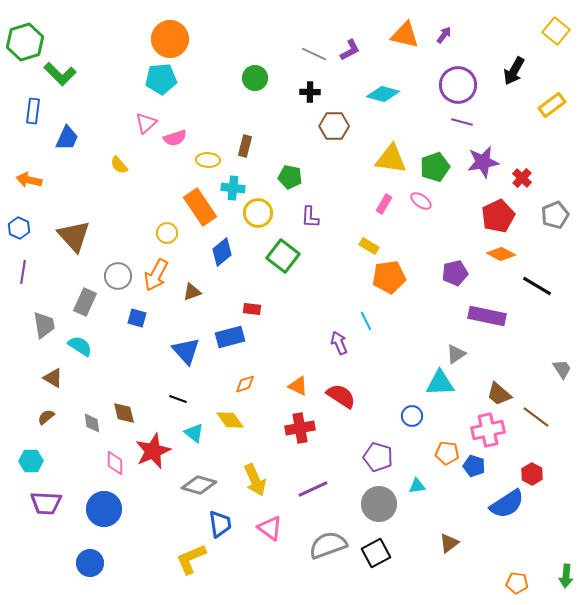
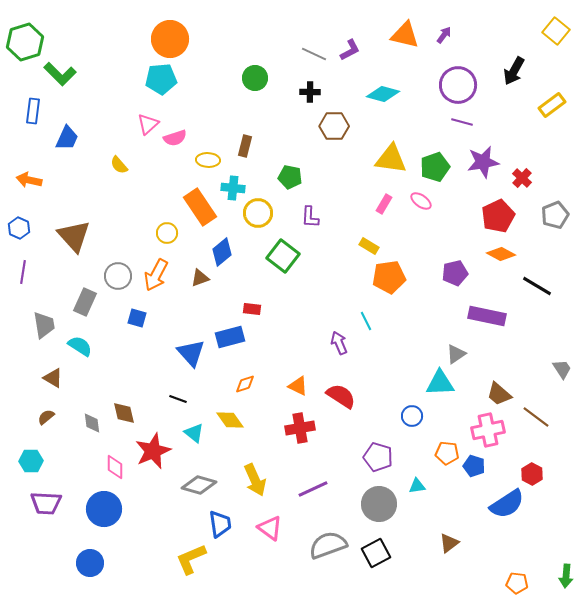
pink triangle at (146, 123): moved 2 px right, 1 px down
brown triangle at (192, 292): moved 8 px right, 14 px up
blue triangle at (186, 351): moved 5 px right, 2 px down
pink diamond at (115, 463): moved 4 px down
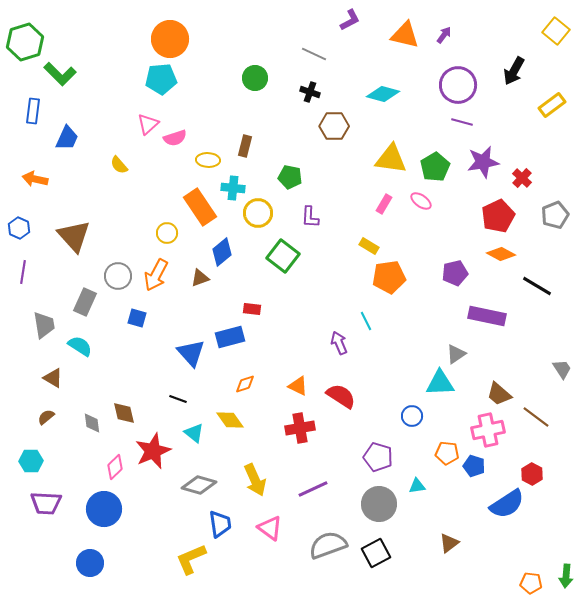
purple L-shape at (350, 50): moved 30 px up
black cross at (310, 92): rotated 18 degrees clockwise
green pentagon at (435, 167): rotated 12 degrees counterclockwise
orange arrow at (29, 180): moved 6 px right, 1 px up
pink diamond at (115, 467): rotated 45 degrees clockwise
orange pentagon at (517, 583): moved 14 px right
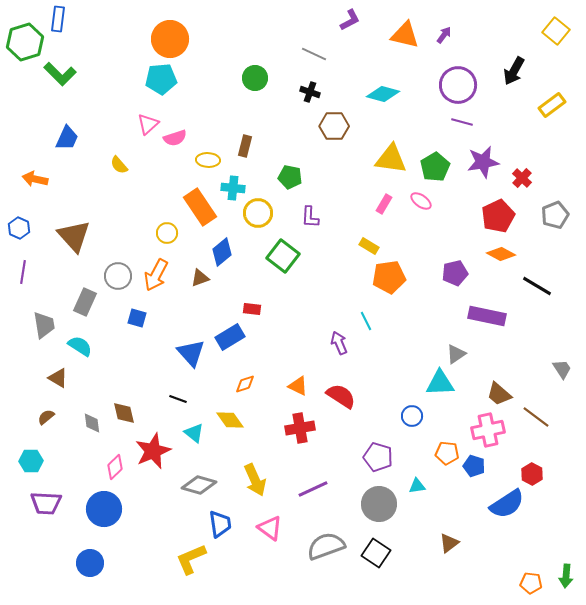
blue rectangle at (33, 111): moved 25 px right, 92 px up
blue rectangle at (230, 337): rotated 16 degrees counterclockwise
brown triangle at (53, 378): moved 5 px right
gray semicircle at (328, 545): moved 2 px left, 1 px down
black square at (376, 553): rotated 28 degrees counterclockwise
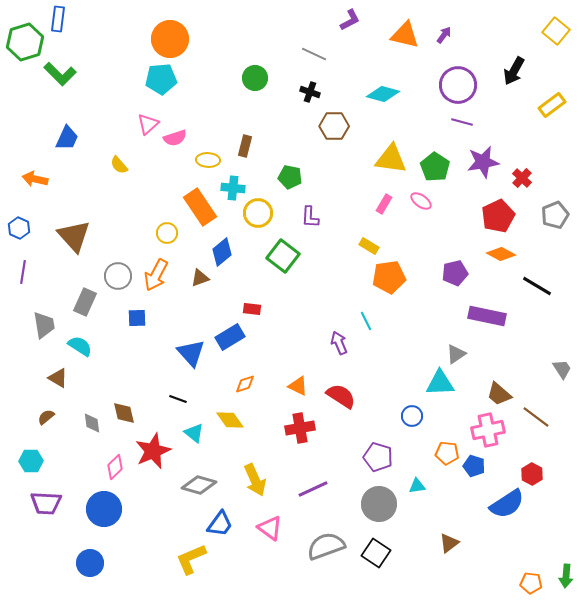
green pentagon at (435, 167): rotated 8 degrees counterclockwise
blue square at (137, 318): rotated 18 degrees counterclockwise
blue trapezoid at (220, 524): rotated 44 degrees clockwise
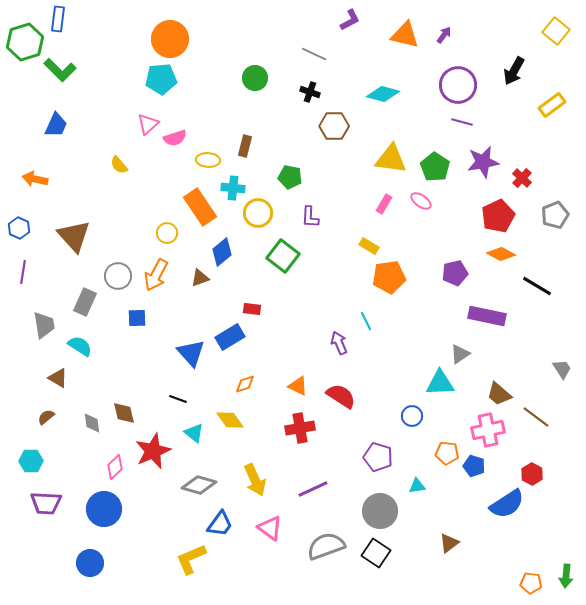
green L-shape at (60, 74): moved 4 px up
blue trapezoid at (67, 138): moved 11 px left, 13 px up
gray triangle at (456, 354): moved 4 px right
gray circle at (379, 504): moved 1 px right, 7 px down
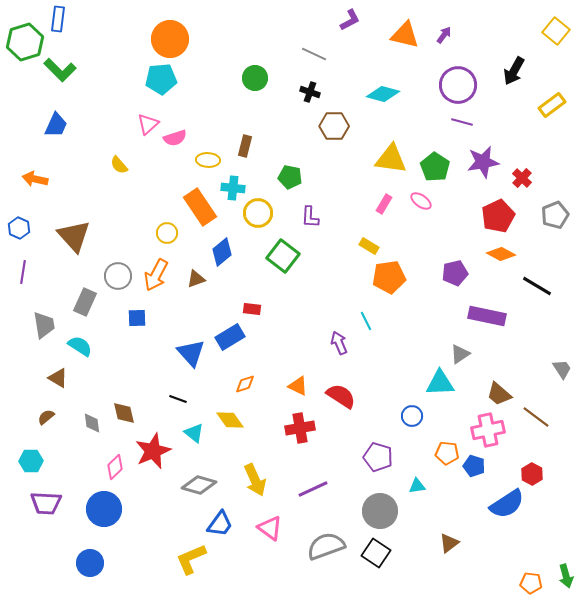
brown triangle at (200, 278): moved 4 px left, 1 px down
green arrow at (566, 576): rotated 20 degrees counterclockwise
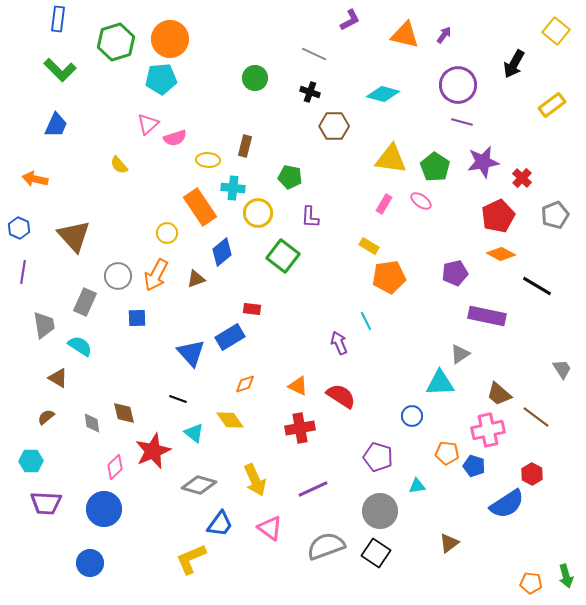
green hexagon at (25, 42): moved 91 px right
black arrow at (514, 71): moved 7 px up
